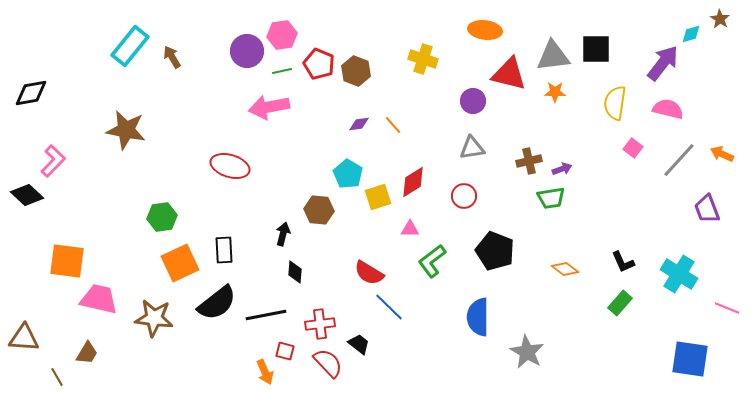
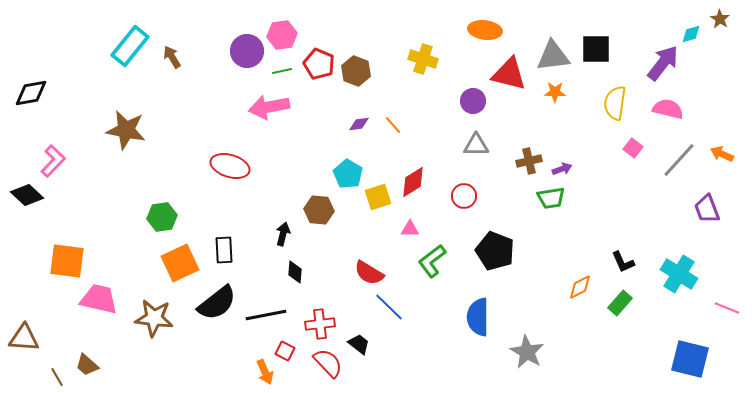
gray triangle at (472, 148): moved 4 px right, 3 px up; rotated 8 degrees clockwise
orange diamond at (565, 269): moved 15 px right, 18 px down; rotated 64 degrees counterclockwise
red square at (285, 351): rotated 12 degrees clockwise
brown trapezoid at (87, 353): moved 12 px down; rotated 100 degrees clockwise
blue square at (690, 359): rotated 6 degrees clockwise
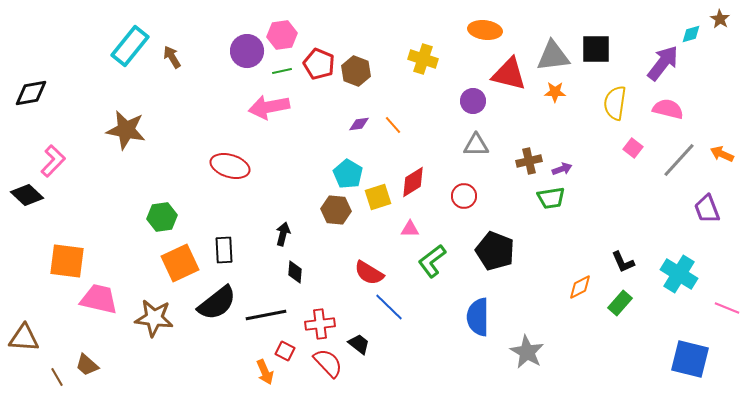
brown hexagon at (319, 210): moved 17 px right
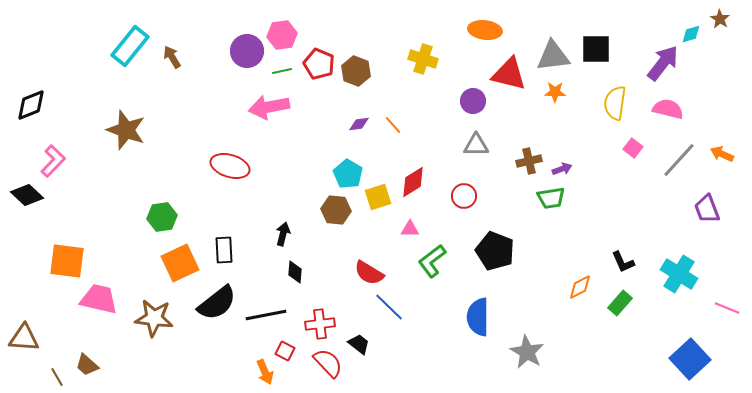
black diamond at (31, 93): moved 12 px down; rotated 12 degrees counterclockwise
brown star at (126, 130): rotated 9 degrees clockwise
blue square at (690, 359): rotated 33 degrees clockwise
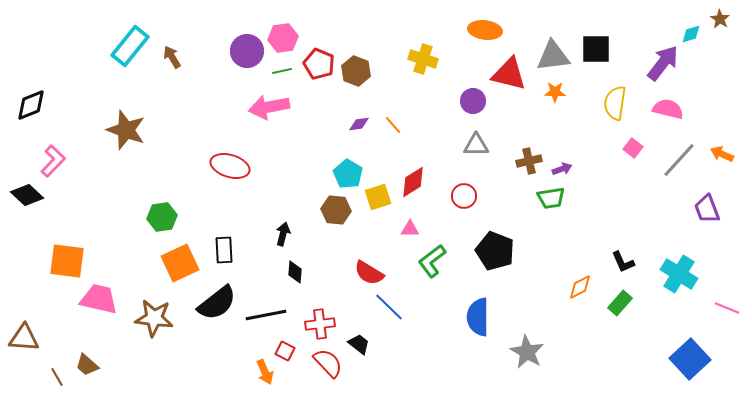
pink hexagon at (282, 35): moved 1 px right, 3 px down
